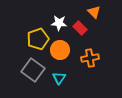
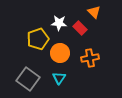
orange circle: moved 3 px down
gray square: moved 5 px left, 9 px down
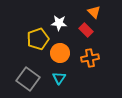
red rectangle: moved 6 px right, 2 px down
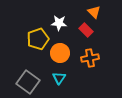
gray square: moved 3 px down
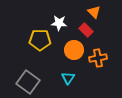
yellow pentagon: moved 2 px right, 1 px down; rotated 20 degrees clockwise
orange circle: moved 14 px right, 3 px up
orange cross: moved 8 px right
cyan triangle: moved 9 px right
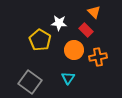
yellow pentagon: rotated 30 degrees clockwise
orange cross: moved 1 px up
gray square: moved 2 px right
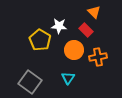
white star: moved 3 px down
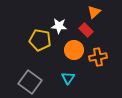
orange triangle: rotated 32 degrees clockwise
yellow pentagon: rotated 20 degrees counterclockwise
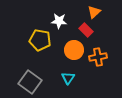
white star: moved 5 px up
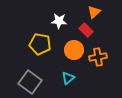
yellow pentagon: moved 4 px down
cyan triangle: rotated 16 degrees clockwise
